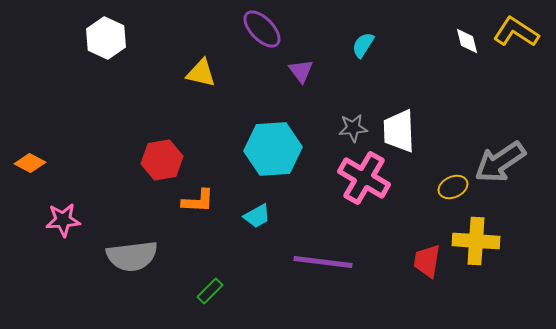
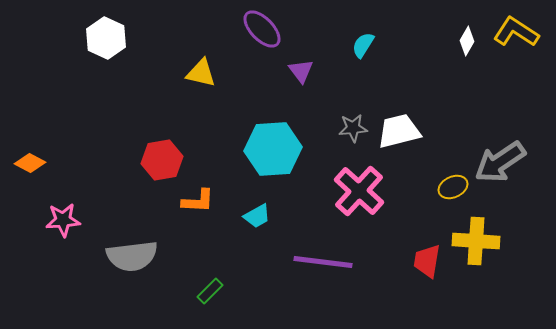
white diamond: rotated 44 degrees clockwise
white trapezoid: rotated 78 degrees clockwise
pink cross: moved 5 px left, 13 px down; rotated 12 degrees clockwise
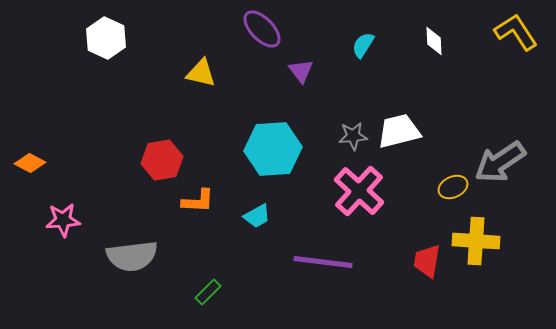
yellow L-shape: rotated 24 degrees clockwise
white diamond: moved 33 px left; rotated 32 degrees counterclockwise
gray star: moved 8 px down
green rectangle: moved 2 px left, 1 px down
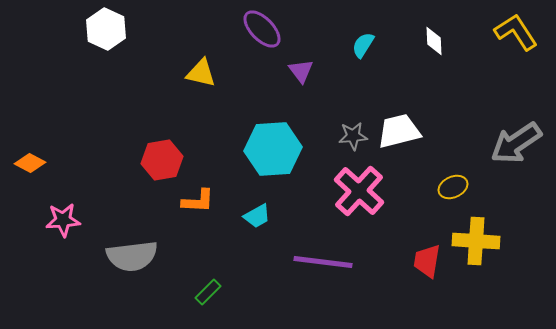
white hexagon: moved 9 px up
gray arrow: moved 16 px right, 19 px up
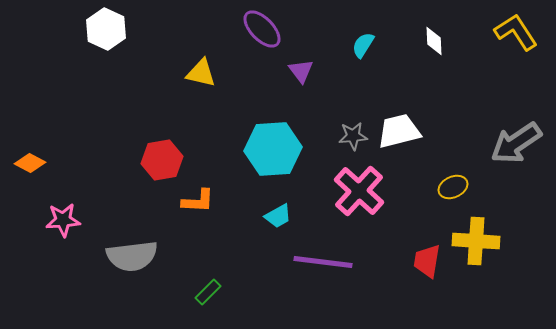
cyan trapezoid: moved 21 px right
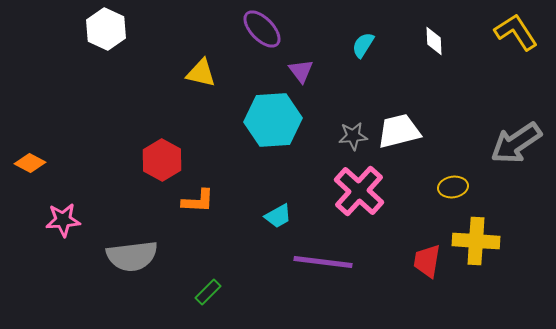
cyan hexagon: moved 29 px up
red hexagon: rotated 21 degrees counterclockwise
yellow ellipse: rotated 16 degrees clockwise
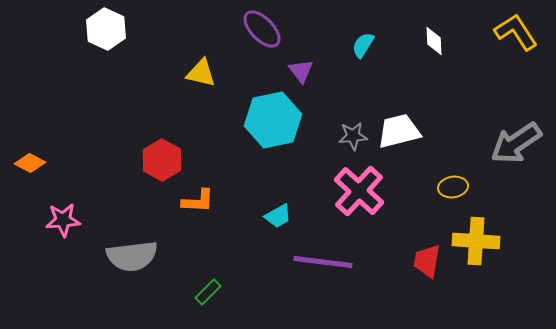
cyan hexagon: rotated 8 degrees counterclockwise
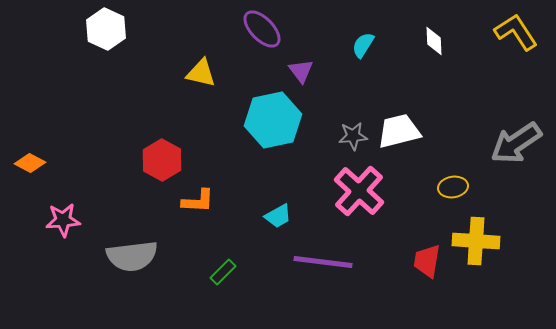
green rectangle: moved 15 px right, 20 px up
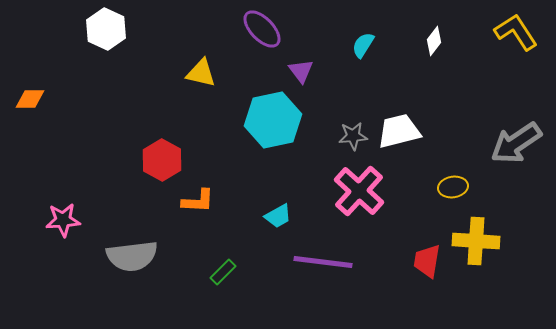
white diamond: rotated 40 degrees clockwise
orange diamond: moved 64 px up; rotated 28 degrees counterclockwise
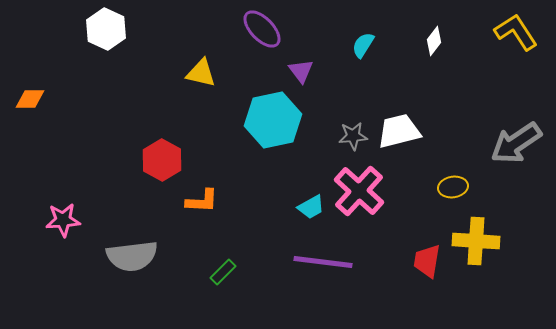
orange L-shape: moved 4 px right
cyan trapezoid: moved 33 px right, 9 px up
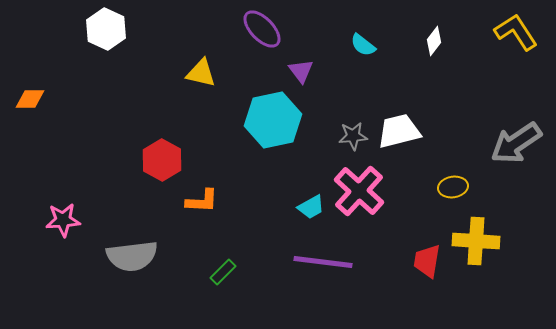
cyan semicircle: rotated 84 degrees counterclockwise
